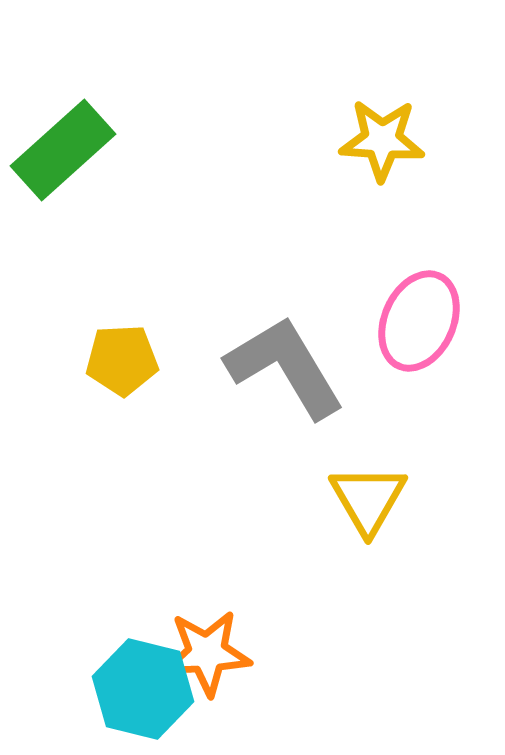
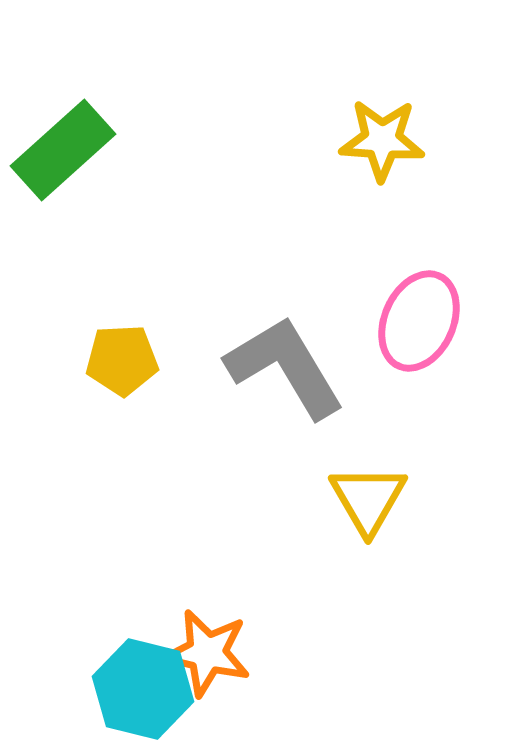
orange star: rotated 16 degrees clockwise
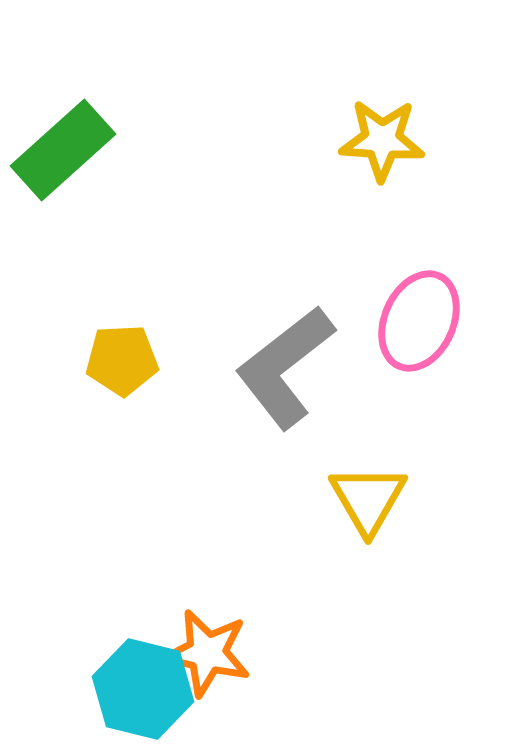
gray L-shape: rotated 97 degrees counterclockwise
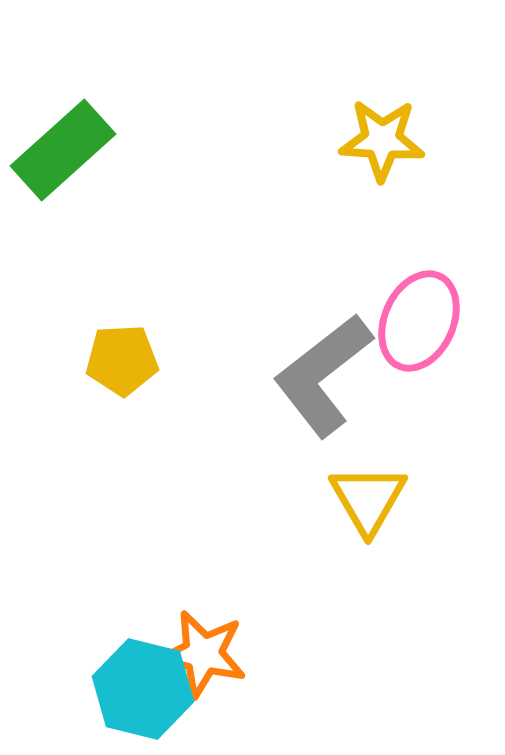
gray L-shape: moved 38 px right, 8 px down
orange star: moved 4 px left, 1 px down
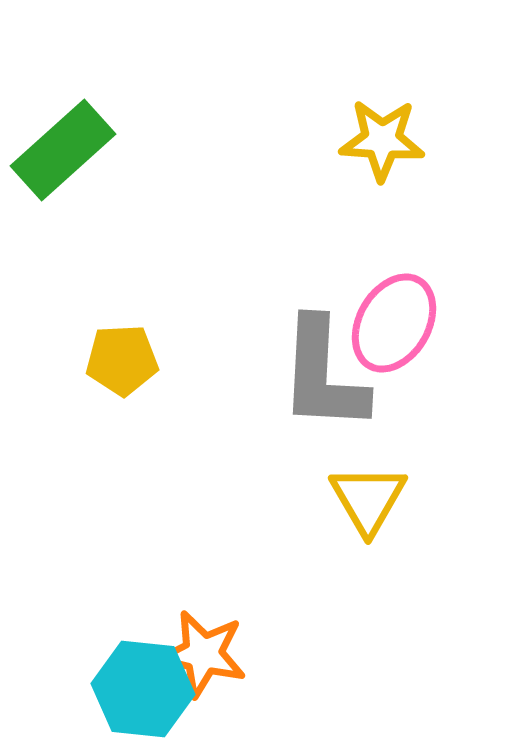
pink ellipse: moved 25 px left, 2 px down; rotated 6 degrees clockwise
gray L-shape: rotated 49 degrees counterclockwise
cyan hexagon: rotated 8 degrees counterclockwise
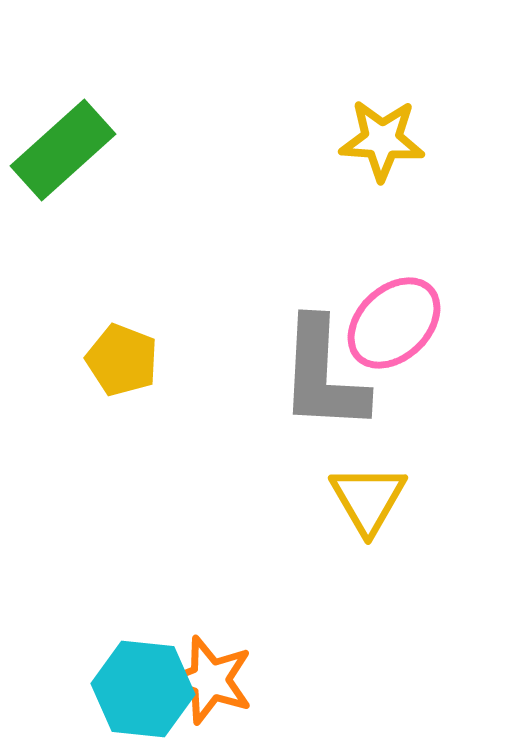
pink ellipse: rotated 16 degrees clockwise
yellow pentagon: rotated 24 degrees clockwise
orange star: moved 7 px right, 26 px down; rotated 6 degrees clockwise
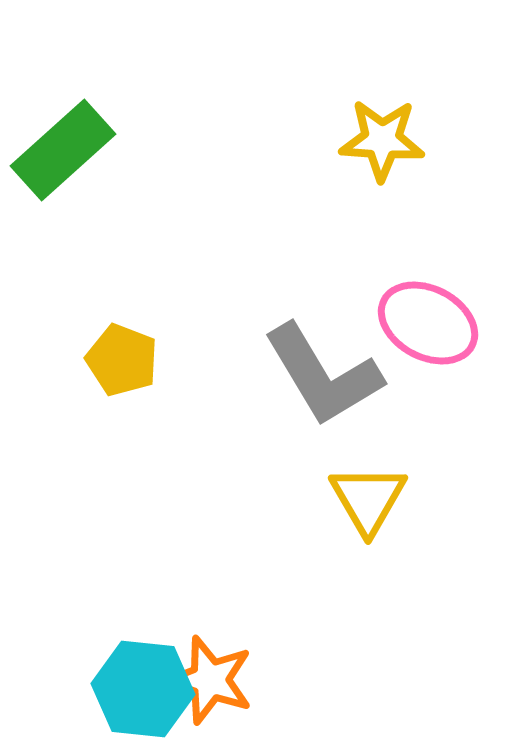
pink ellipse: moved 34 px right; rotated 72 degrees clockwise
gray L-shape: rotated 34 degrees counterclockwise
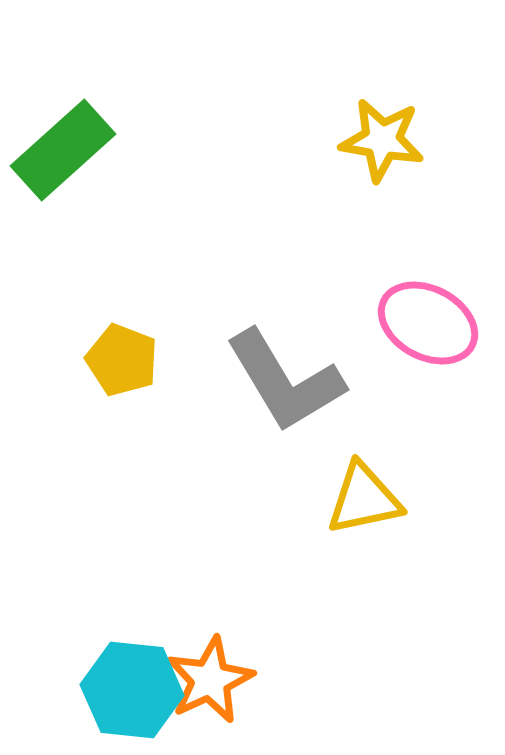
yellow star: rotated 6 degrees clockwise
gray L-shape: moved 38 px left, 6 px down
yellow triangle: moved 4 px left; rotated 48 degrees clockwise
orange star: rotated 28 degrees clockwise
cyan hexagon: moved 11 px left, 1 px down
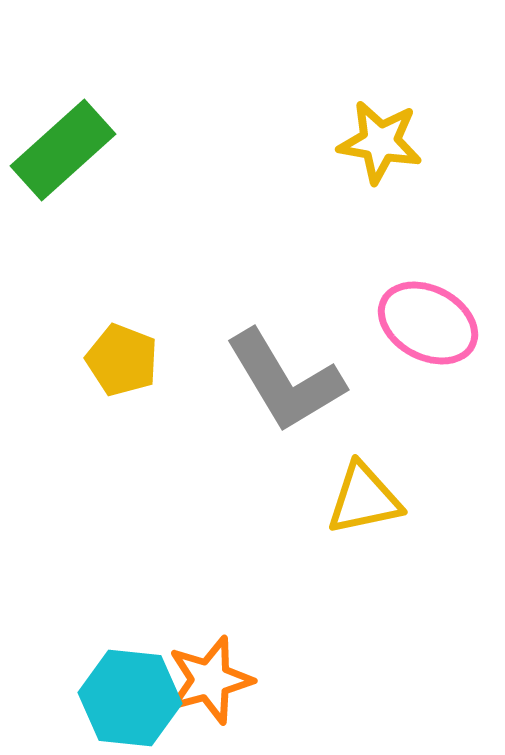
yellow star: moved 2 px left, 2 px down
orange star: rotated 10 degrees clockwise
cyan hexagon: moved 2 px left, 8 px down
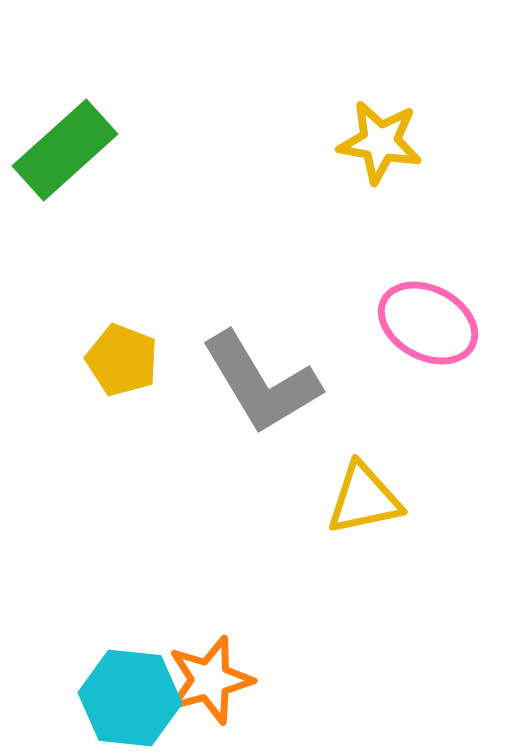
green rectangle: moved 2 px right
gray L-shape: moved 24 px left, 2 px down
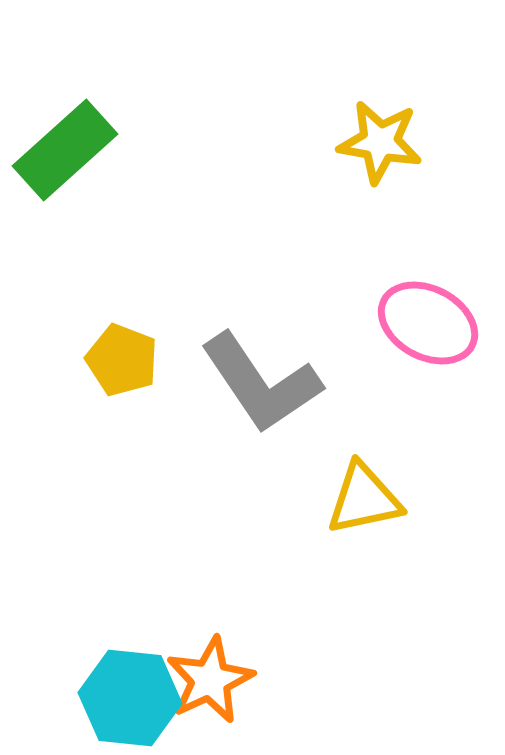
gray L-shape: rotated 3 degrees counterclockwise
orange star: rotated 10 degrees counterclockwise
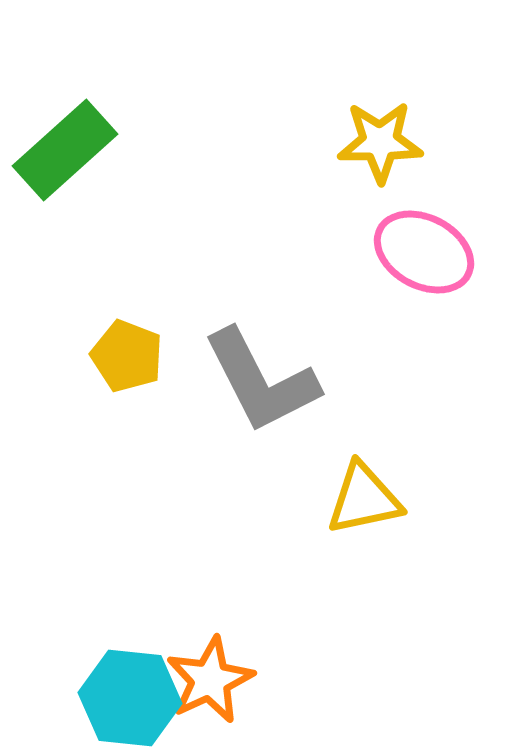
yellow star: rotated 10 degrees counterclockwise
pink ellipse: moved 4 px left, 71 px up
yellow pentagon: moved 5 px right, 4 px up
gray L-shape: moved 2 px up; rotated 7 degrees clockwise
